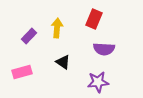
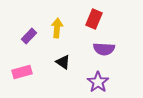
purple star: rotated 30 degrees counterclockwise
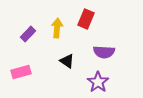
red rectangle: moved 8 px left
purple rectangle: moved 1 px left, 2 px up
purple semicircle: moved 3 px down
black triangle: moved 4 px right, 1 px up
pink rectangle: moved 1 px left
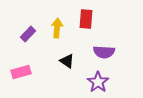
red rectangle: rotated 18 degrees counterclockwise
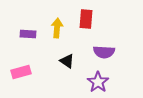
purple rectangle: rotated 49 degrees clockwise
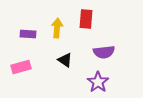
purple semicircle: rotated 10 degrees counterclockwise
black triangle: moved 2 px left, 1 px up
pink rectangle: moved 5 px up
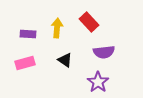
red rectangle: moved 3 px right, 3 px down; rotated 48 degrees counterclockwise
pink rectangle: moved 4 px right, 4 px up
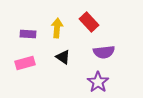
black triangle: moved 2 px left, 3 px up
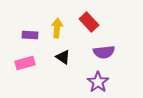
purple rectangle: moved 2 px right, 1 px down
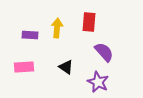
red rectangle: rotated 48 degrees clockwise
purple semicircle: rotated 125 degrees counterclockwise
black triangle: moved 3 px right, 10 px down
pink rectangle: moved 1 px left, 4 px down; rotated 12 degrees clockwise
purple star: rotated 10 degrees counterclockwise
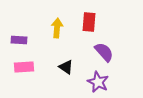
purple rectangle: moved 11 px left, 5 px down
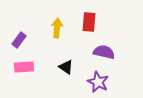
purple rectangle: rotated 56 degrees counterclockwise
purple semicircle: rotated 35 degrees counterclockwise
